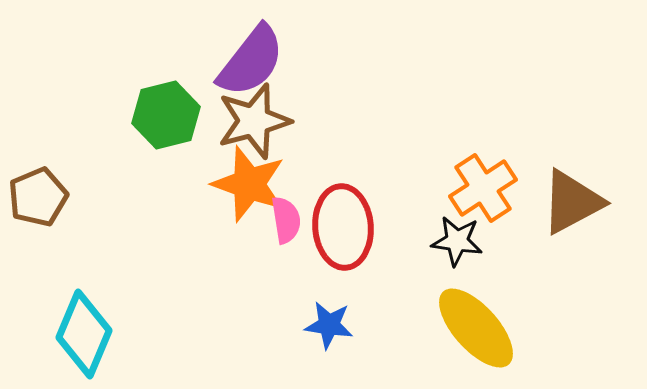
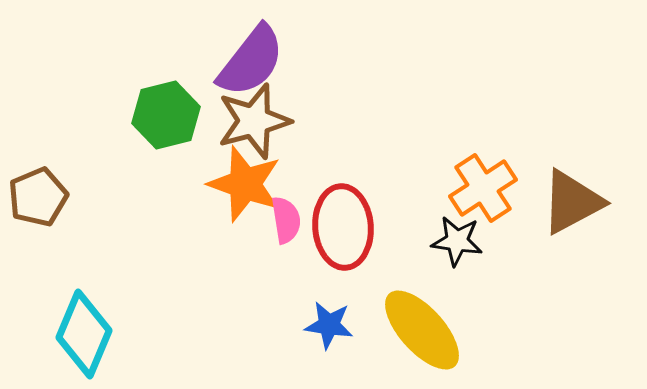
orange star: moved 4 px left
yellow ellipse: moved 54 px left, 2 px down
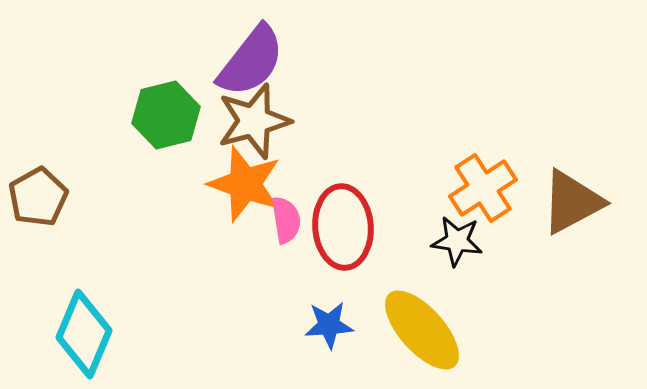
brown pentagon: rotated 6 degrees counterclockwise
blue star: rotated 12 degrees counterclockwise
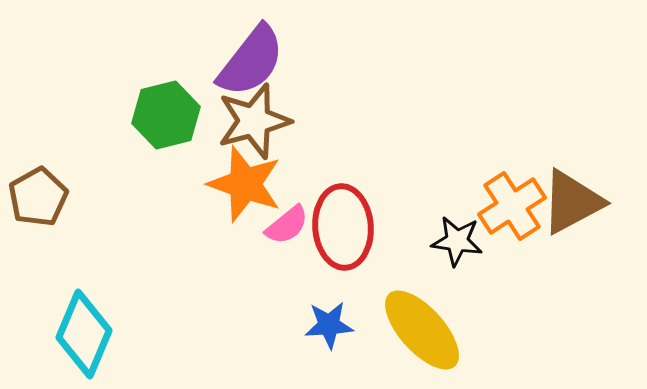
orange cross: moved 29 px right, 18 px down
pink semicircle: moved 1 px right, 5 px down; rotated 60 degrees clockwise
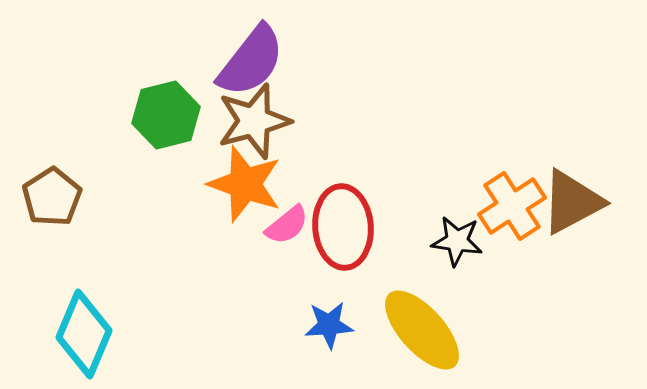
brown pentagon: moved 14 px right; rotated 4 degrees counterclockwise
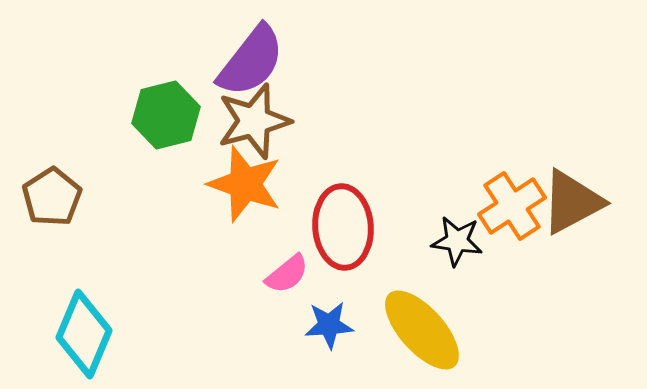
pink semicircle: moved 49 px down
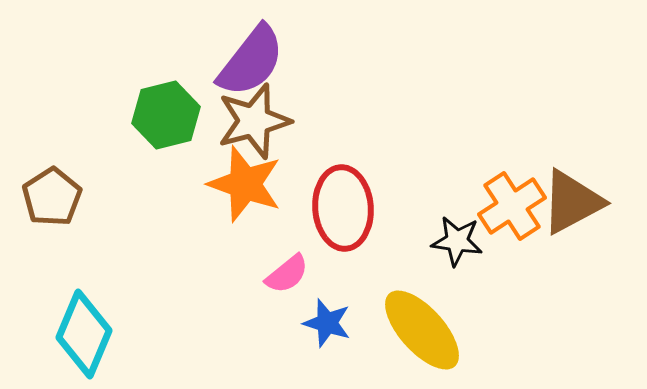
red ellipse: moved 19 px up
blue star: moved 2 px left, 2 px up; rotated 21 degrees clockwise
